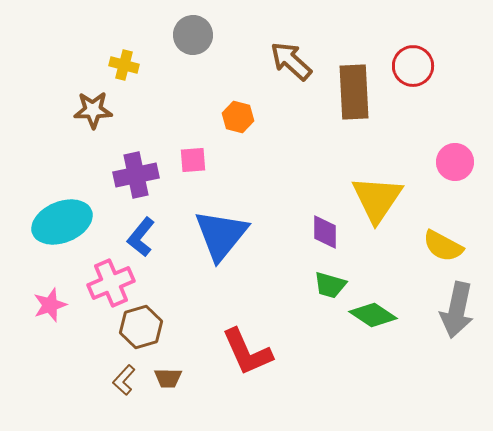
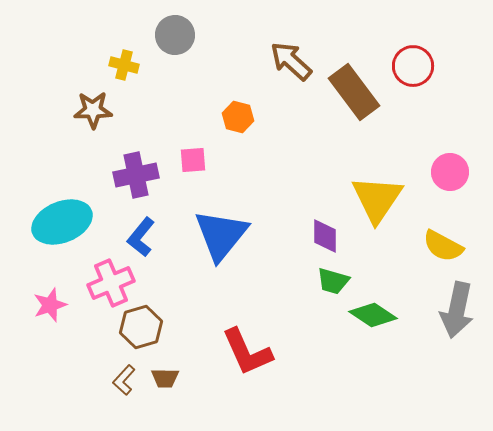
gray circle: moved 18 px left
brown rectangle: rotated 34 degrees counterclockwise
pink circle: moved 5 px left, 10 px down
purple diamond: moved 4 px down
green trapezoid: moved 3 px right, 4 px up
brown trapezoid: moved 3 px left
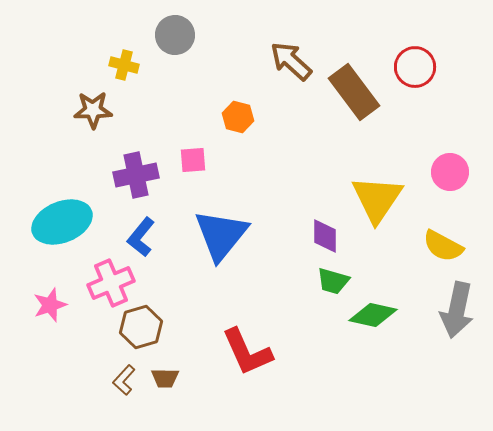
red circle: moved 2 px right, 1 px down
green diamond: rotated 21 degrees counterclockwise
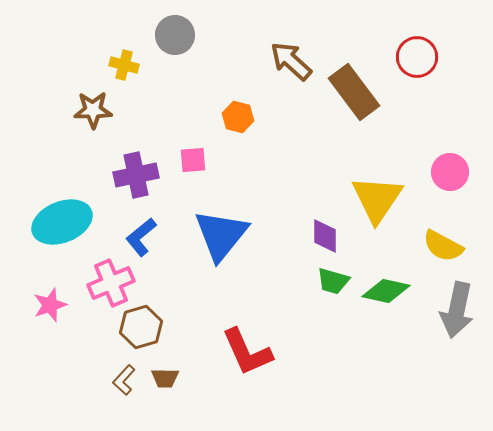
red circle: moved 2 px right, 10 px up
blue L-shape: rotated 12 degrees clockwise
green diamond: moved 13 px right, 24 px up
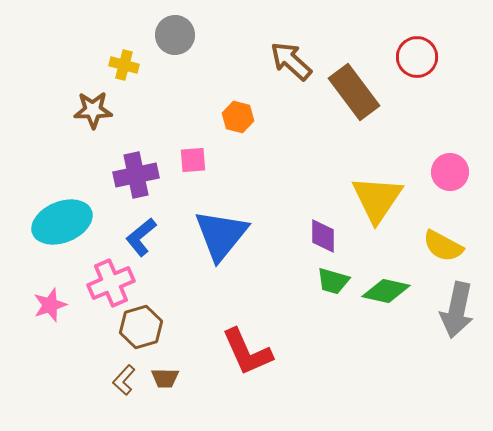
purple diamond: moved 2 px left
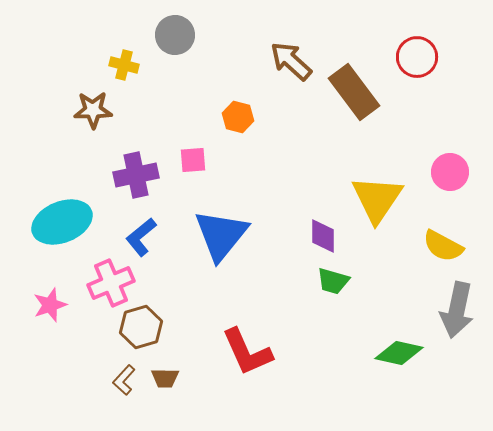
green diamond: moved 13 px right, 62 px down
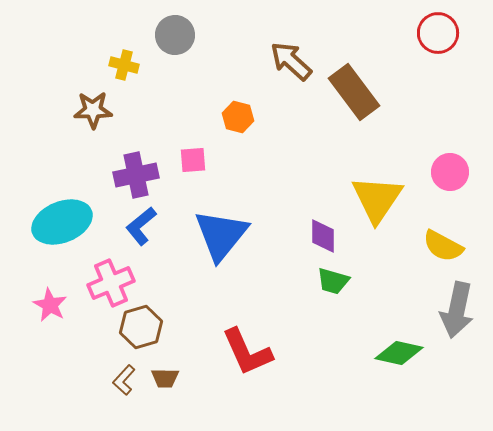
red circle: moved 21 px right, 24 px up
blue L-shape: moved 11 px up
pink star: rotated 24 degrees counterclockwise
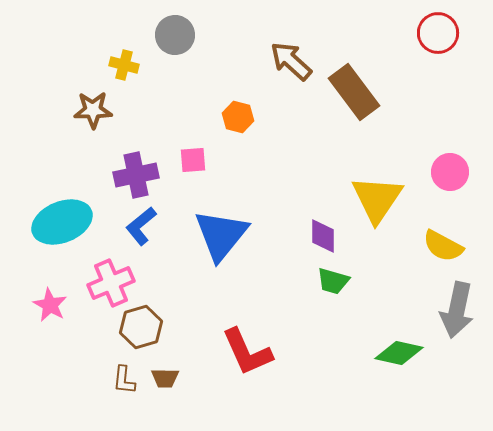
brown L-shape: rotated 36 degrees counterclockwise
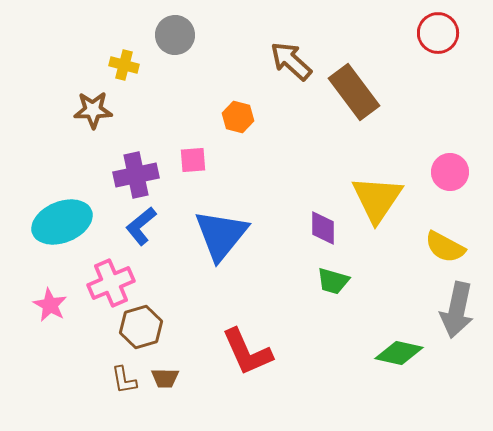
purple diamond: moved 8 px up
yellow semicircle: moved 2 px right, 1 px down
brown L-shape: rotated 16 degrees counterclockwise
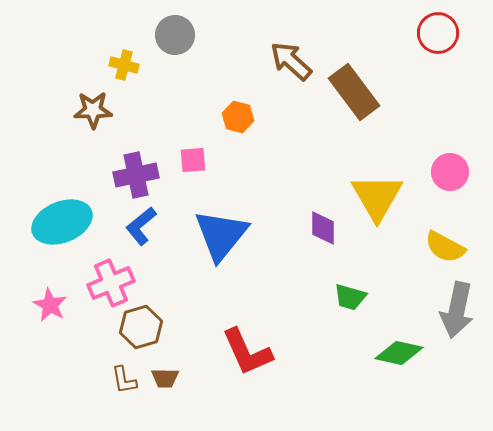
yellow triangle: moved 2 px up; rotated 4 degrees counterclockwise
green trapezoid: moved 17 px right, 16 px down
